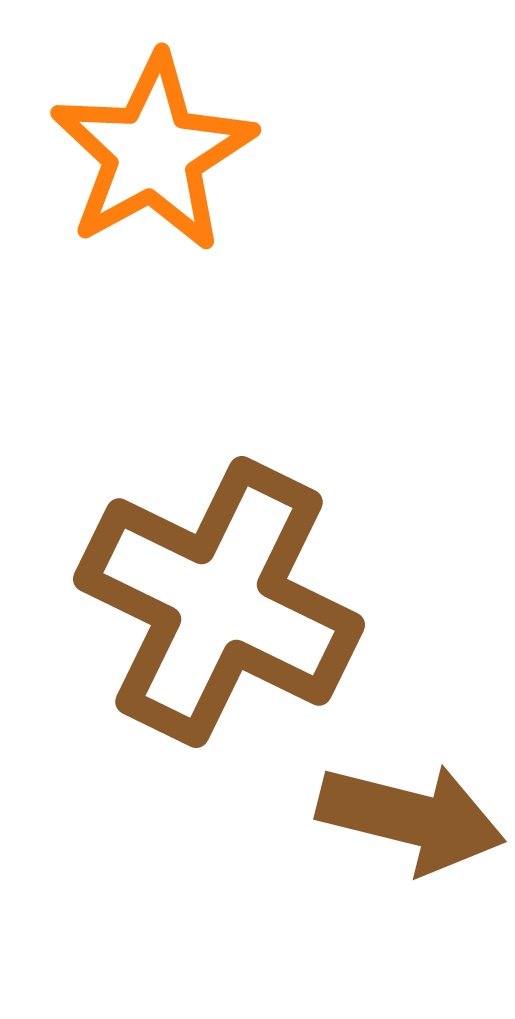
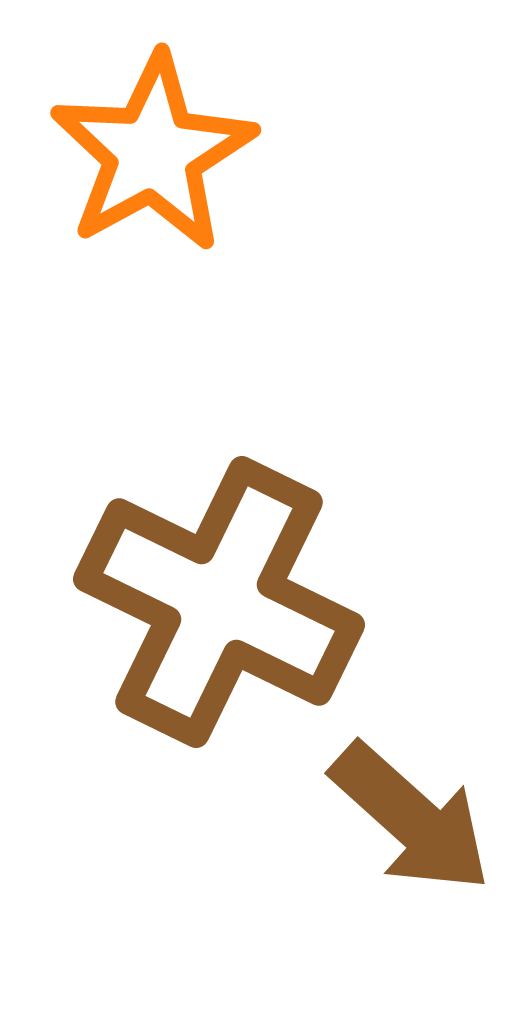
brown arrow: rotated 28 degrees clockwise
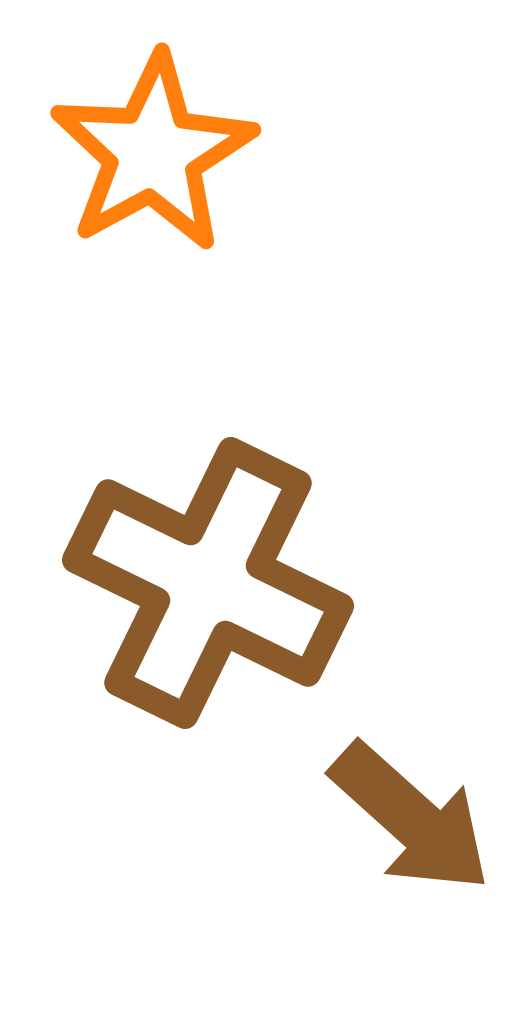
brown cross: moved 11 px left, 19 px up
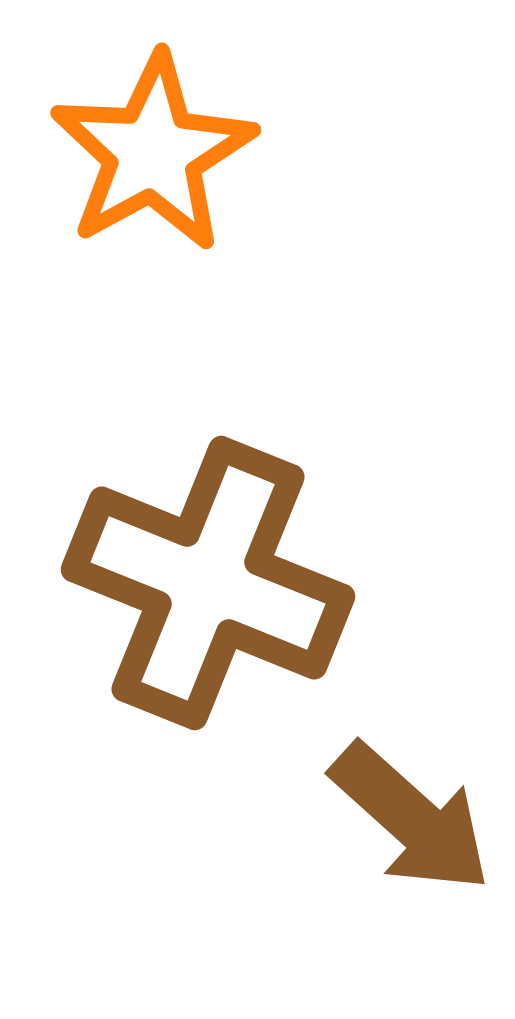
brown cross: rotated 4 degrees counterclockwise
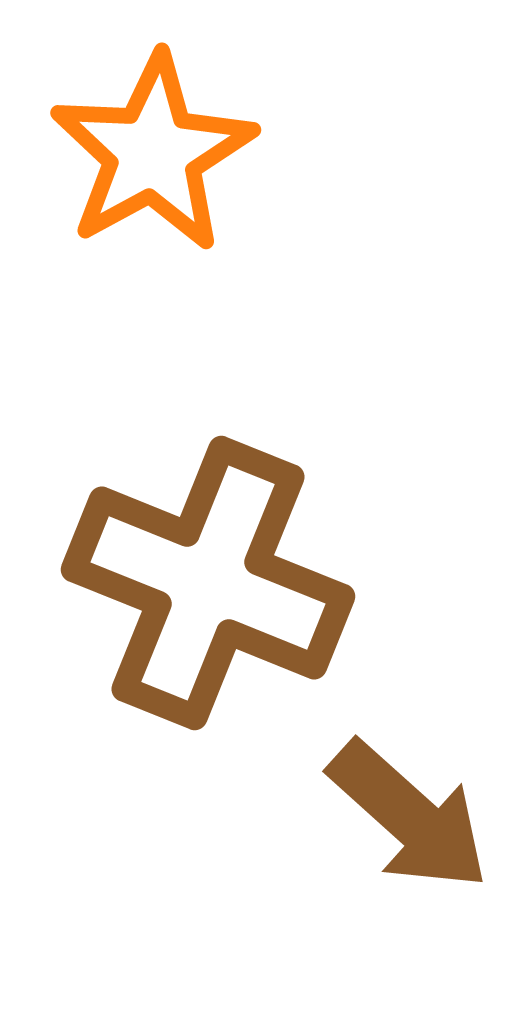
brown arrow: moved 2 px left, 2 px up
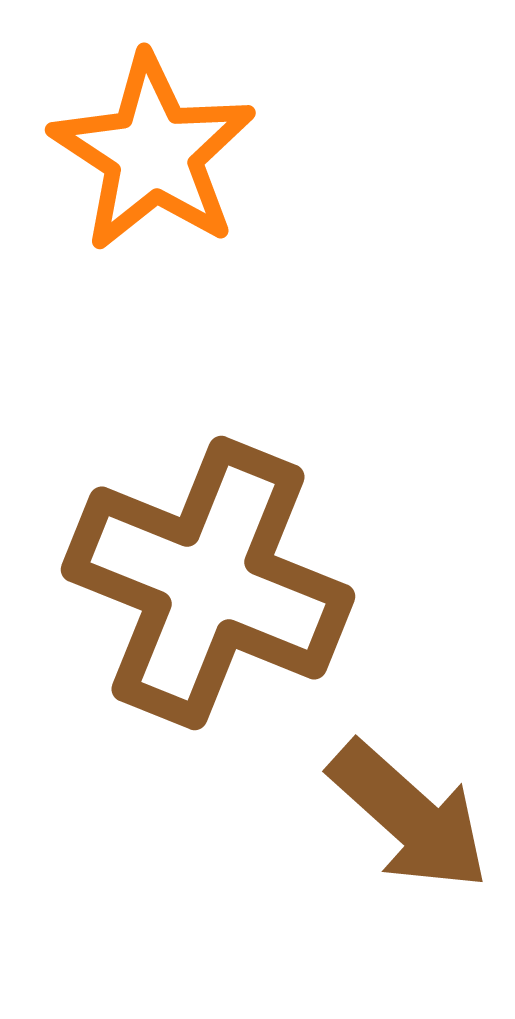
orange star: rotated 10 degrees counterclockwise
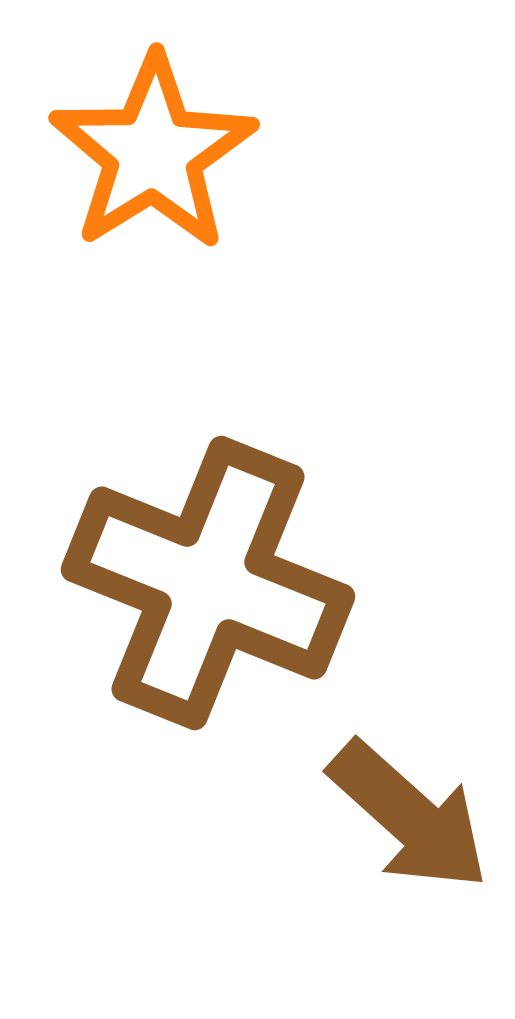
orange star: rotated 7 degrees clockwise
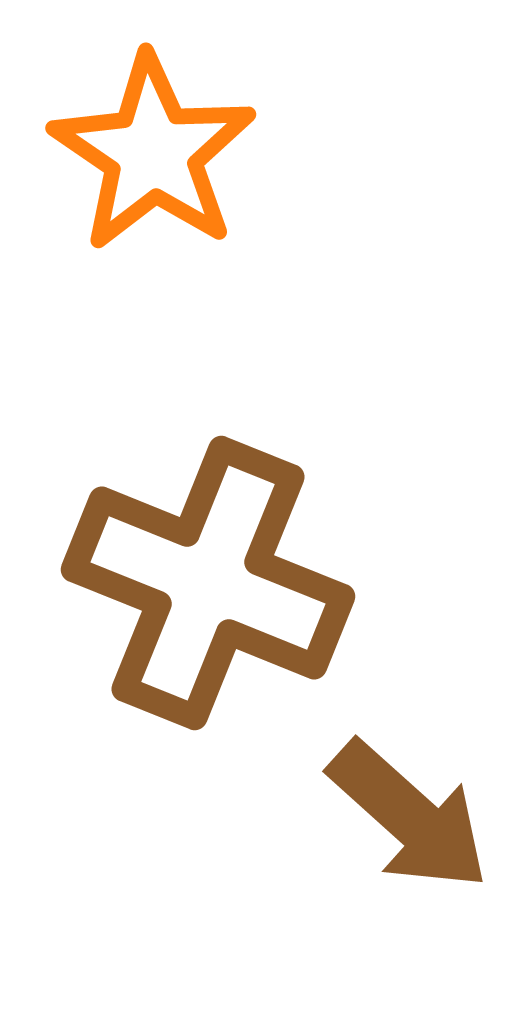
orange star: rotated 6 degrees counterclockwise
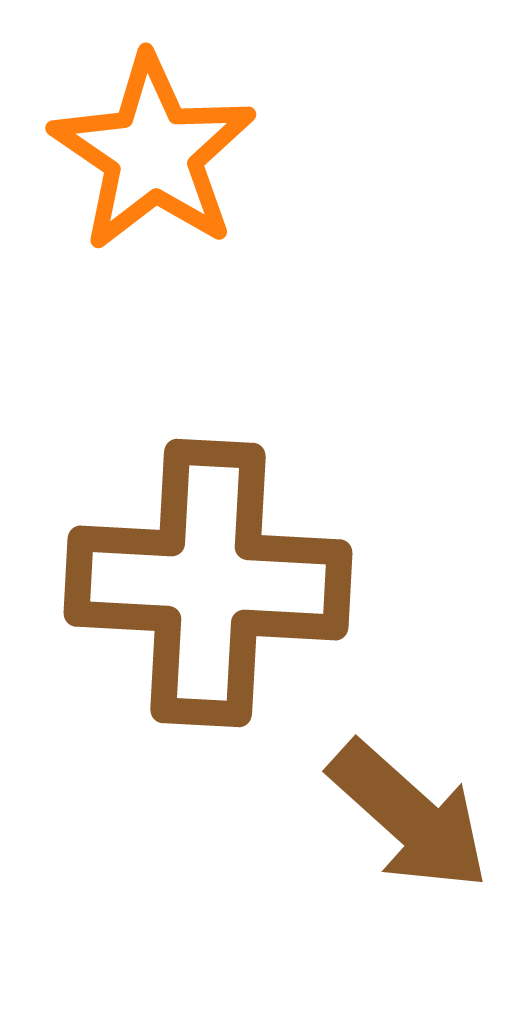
brown cross: rotated 19 degrees counterclockwise
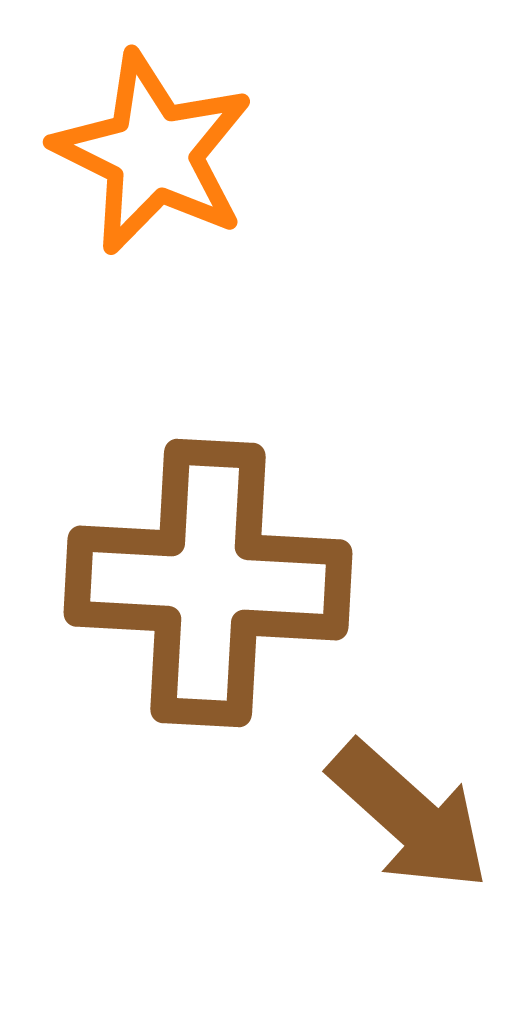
orange star: rotated 8 degrees counterclockwise
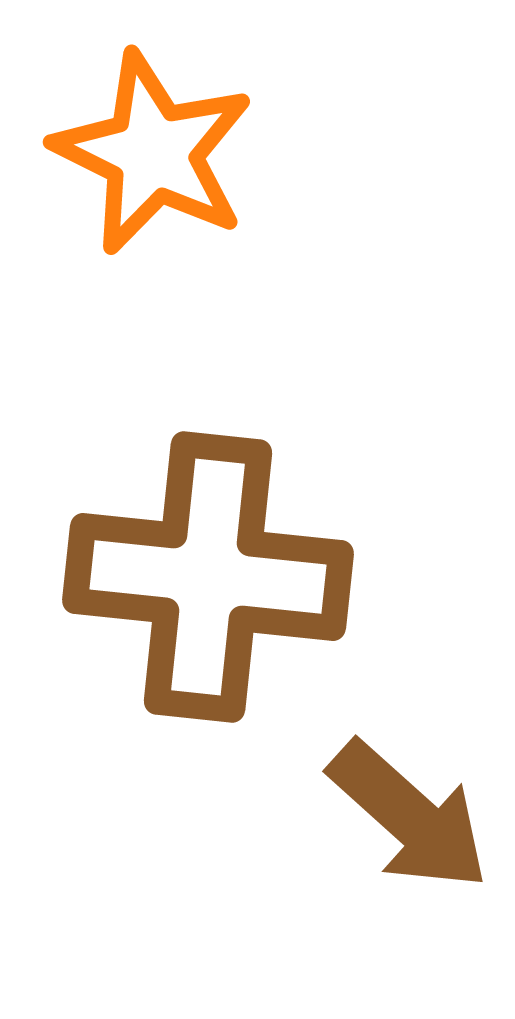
brown cross: moved 6 px up; rotated 3 degrees clockwise
